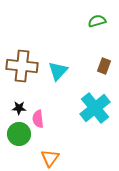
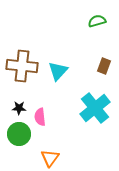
pink semicircle: moved 2 px right, 2 px up
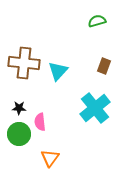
brown cross: moved 2 px right, 3 px up
pink semicircle: moved 5 px down
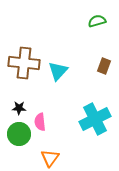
cyan cross: moved 11 px down; rotated 12 degrees clockwise
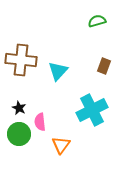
brown cross: moved 3 px left, 3 px up
black star: rotated 24 degrees clockwise
cyan cross: moved 3 px left, 9 px up
orange triangle: moved 11 px right, 13 px up
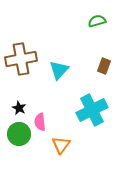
brown cross: moved 1 px up; rotated 16 degrees counterclockwise
cyan triangle: moved 1 px right, 1 px up
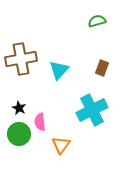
brown rectangle: moved 2 px left, 2 px down
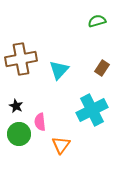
brown rectangle: rotated 14 degrees clockwise
black star: moved 3 px left, 2 px up
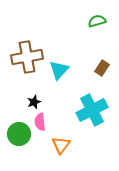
brown cross: moved 6 px right, 2 px up
black star: moved 18 px right, 4 px up; rotated 24 degrees clockwise
